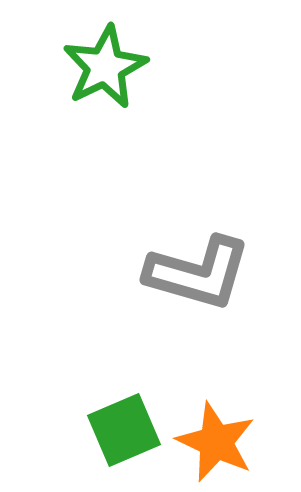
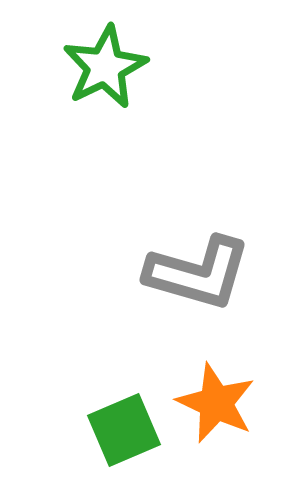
orange star: moved 39 px up
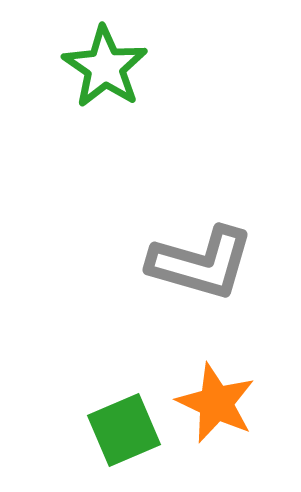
green star: rotated 12 degrees counterclockwise
gray L-shape: moved 3 px right, 10 px up
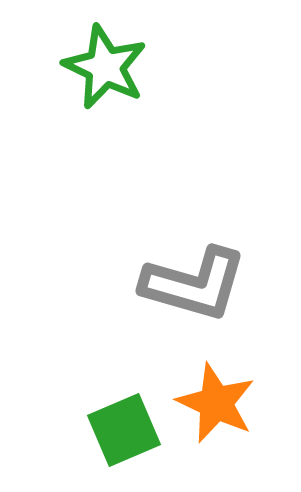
green star: rotated 8 degrees counterclockwise
gray L-shape: moved 7 px left, 21 px down
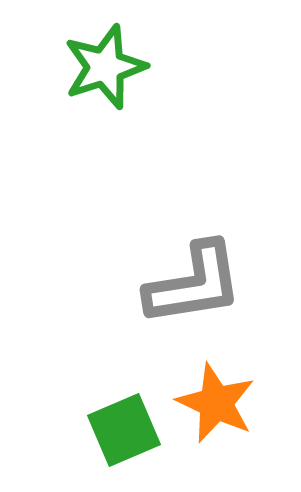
green star: rotated 28 degrees clockwise
gray L-shape: rotated 25 degrees counterclockwise
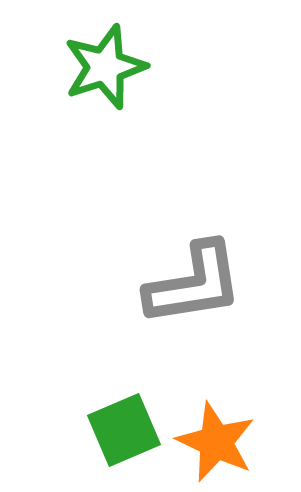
orange star: moved 39 px down
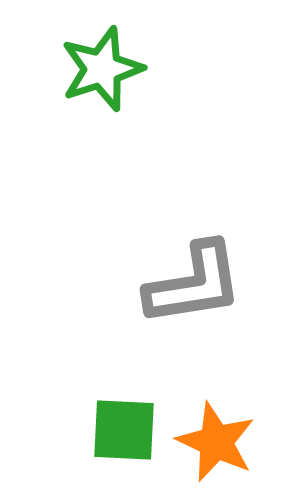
green star: moved 3 px left, 2 px down
green square: rotated 26 degrees clockwise
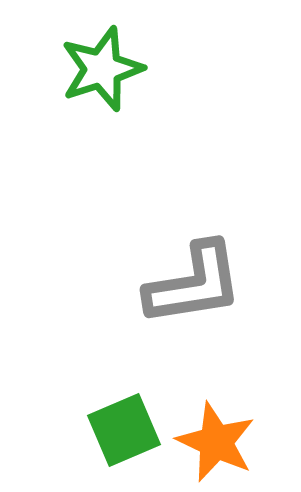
green square: rotated 26 degrees counterclockwise
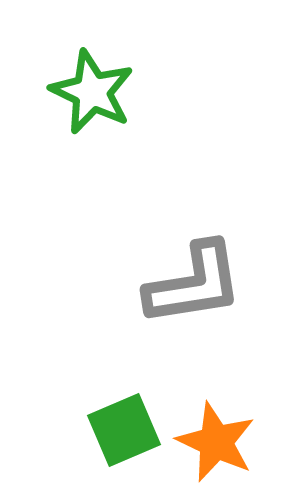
green star: moved 10 px left, 23 px down; rotated 28 degrees counterclockwise
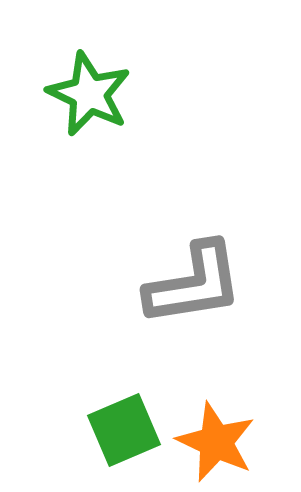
green star: moved 3 px left, 2 px down
